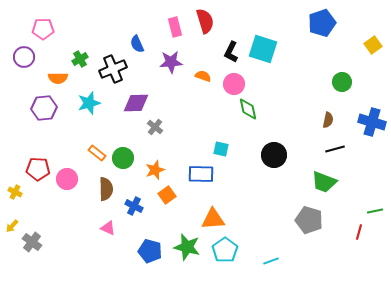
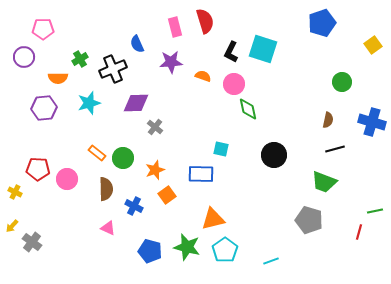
orange triangle at (213, 219): rotated 10 degrees counterclockwise
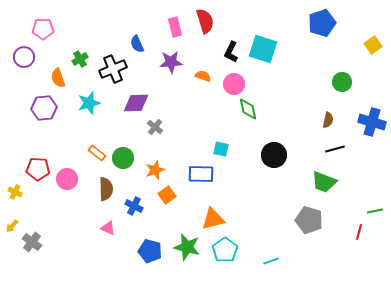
orange semicircle at (58, 78): rotated 72 degrees clockwise
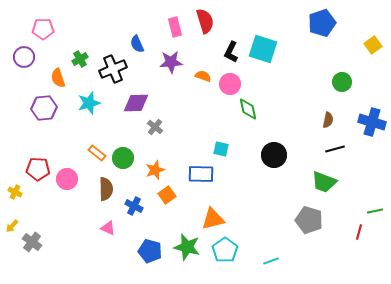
pink circle at (234, 84): moved 4 px left
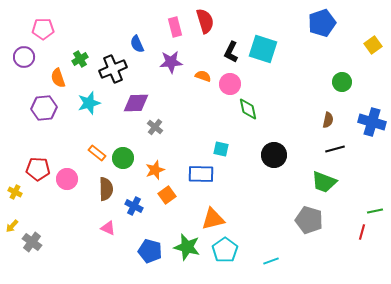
red line at (359, 232): moved 3 px right
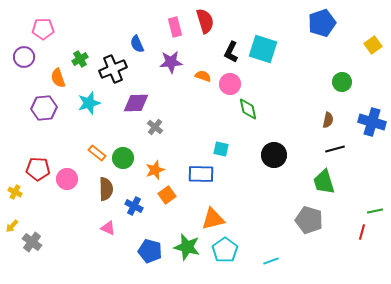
green trapezoid at (324, 182): rotated 52 degrees clockwise
